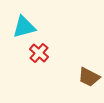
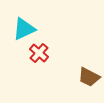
cyan triangle: moved 2 px down; rotated 10 degrees counterclockwise
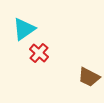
cyan triangle: rotated 10 degrees counterclockwise
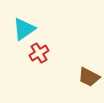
red cross: rotated 18 degrees clockwise
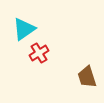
brown trapezoid: moved 2 px left; rotated 45 degrees clockwise
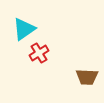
brown trapezoid: rotated 70 degrees counterclockwise
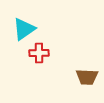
red cross: rotated 30 degrees clockwise
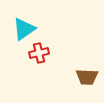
red cross: rotated 12 degrees counterclockwise
